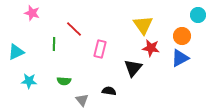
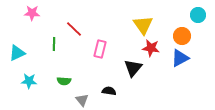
pink star: rotated 14 degrees counterclockwise
cyan triangle: moved 1 px right, 1 px down
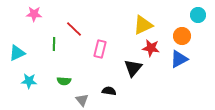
pink star: moved 2 px right, 1 px down
yellow triangle: rotated 40 degrees clockwise
blue triangle: moved 1 px left, 1 px down
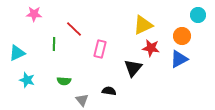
cyan star: moved 2 px left, 1 px up; rotated 14 degrees clockwise
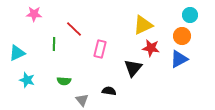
cyan circle: moved 8 px left
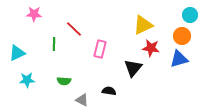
blue triangle: rotated 12 degrees clockwise
cyan star: rotated 21 degrees counterclockwise
gray triangle: rotated 24 degrees counterclockwise
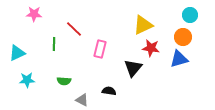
orange circle: moved 1 px right, 1 px down
